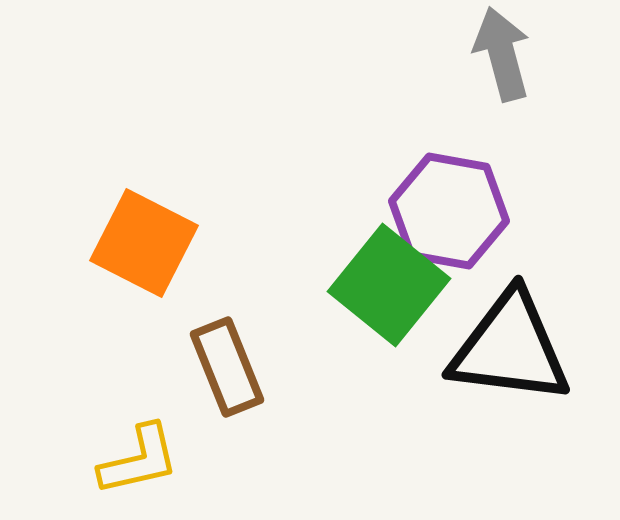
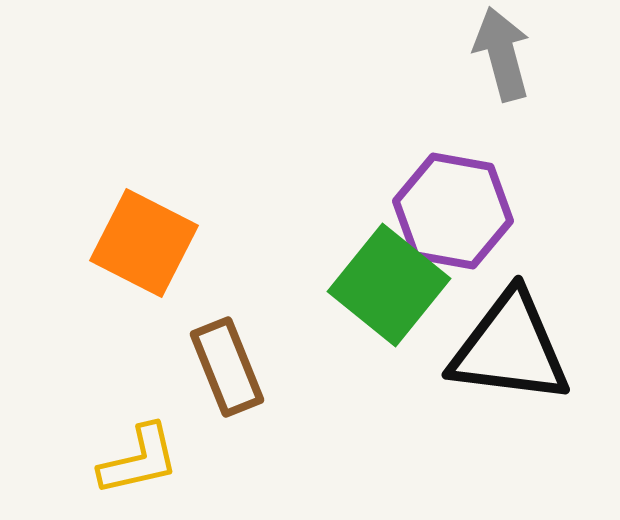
purple hexagon: moved 4 px right
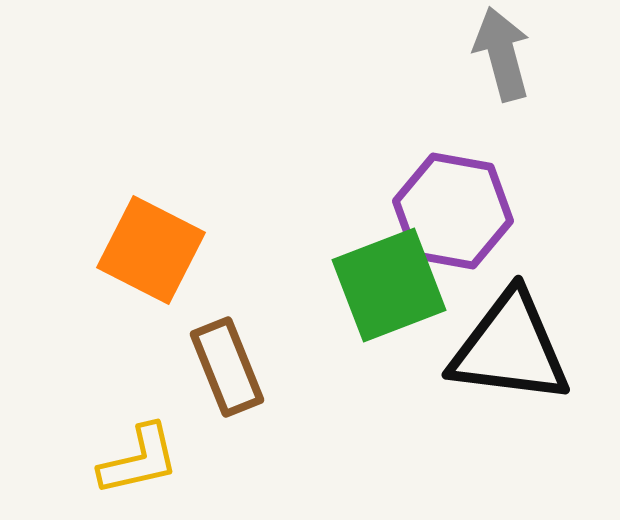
orange square: moved 7 px right, 7 px down
green square: rotated 30 degrees clockwise
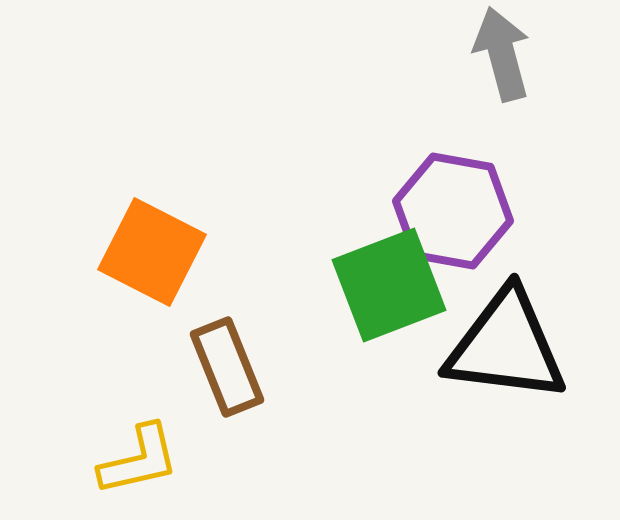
orange square: moved 1 px right, 2 px down
black triangle: moved 4 px left, 2 px up
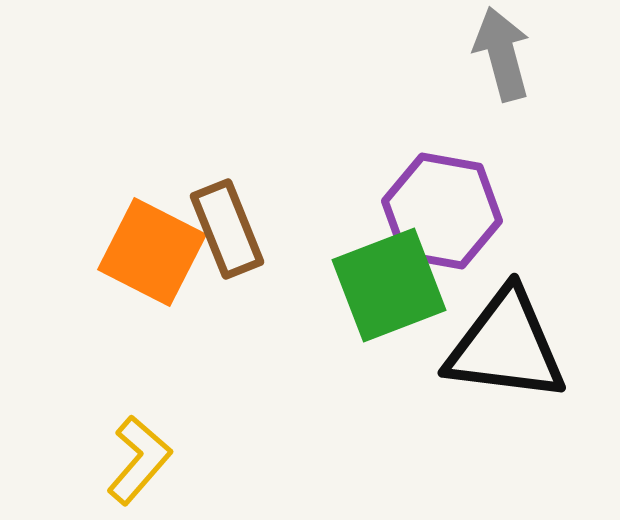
purple hexagon: moved 11 px left
brown rectangle: moved 138 px up
yellow L-shape: rotated 36 degrees counterclockwise
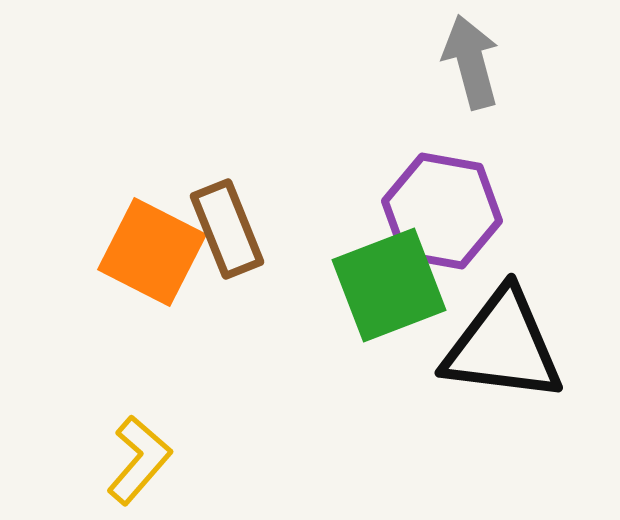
gray arrow: moved 31 px left, 8 px down
black triangle: moved 3 px left
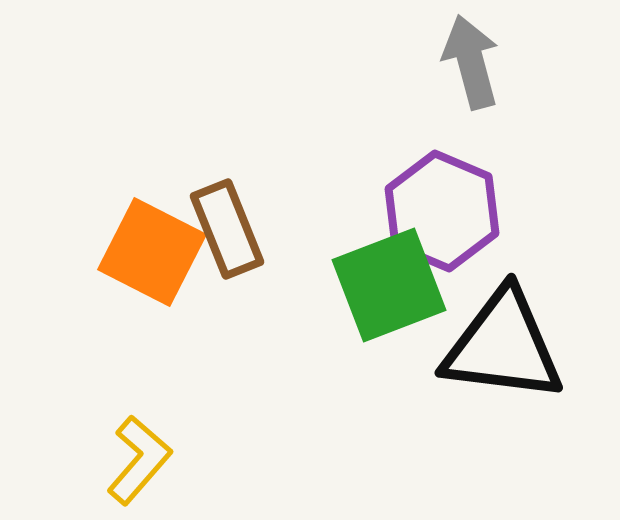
purple hexagon: rotated 13 degrees clockwise
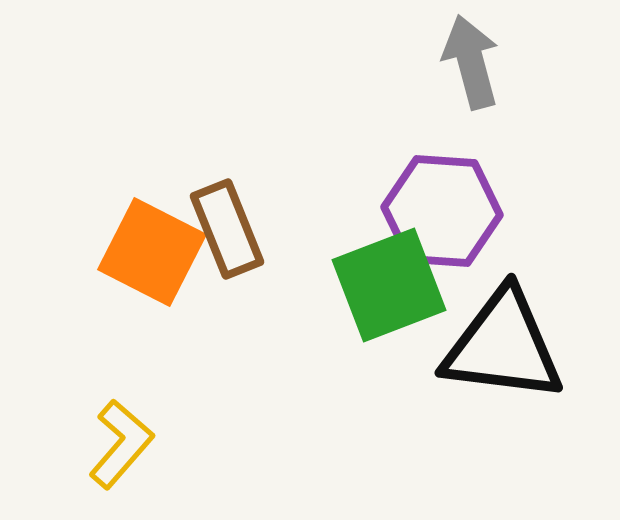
purple hexagon: rotated 19 degrees counterclockwise
yellow L-shape: moved 18 px left, 16 px up
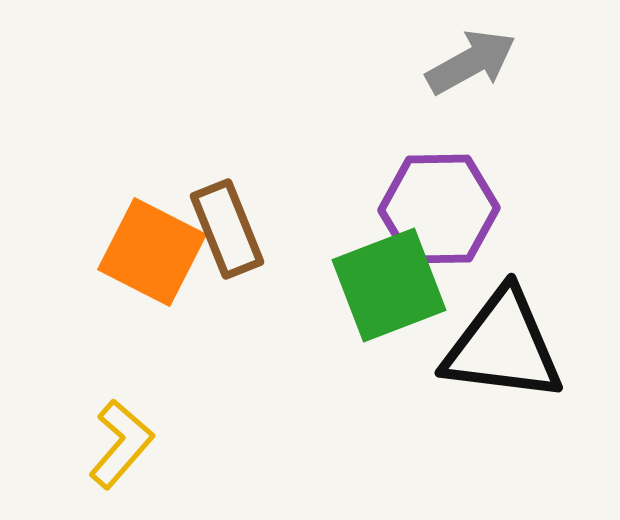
gray arrow: rotated 76 degrees clockwise
purple hexagon: moved 3 px left, 2 px up; rotated 5 degrees counterclockwise
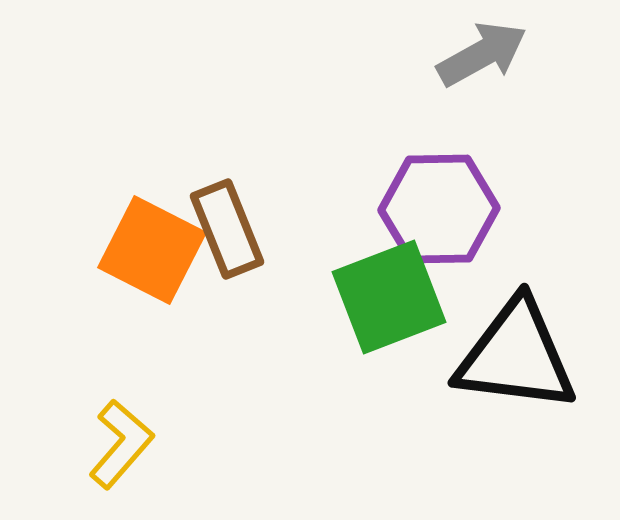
gray arrow: moved 11 px right, 8 px up
orange square: moved 2 px up
green square: moved 12 px down
black triangle: moved 13 px right, 10 px down
